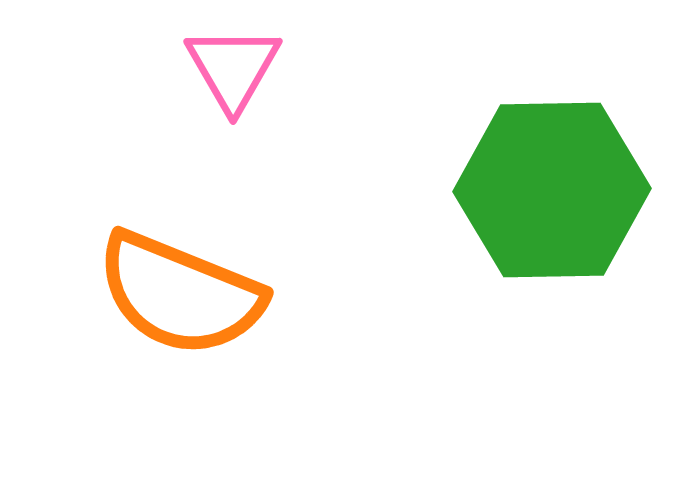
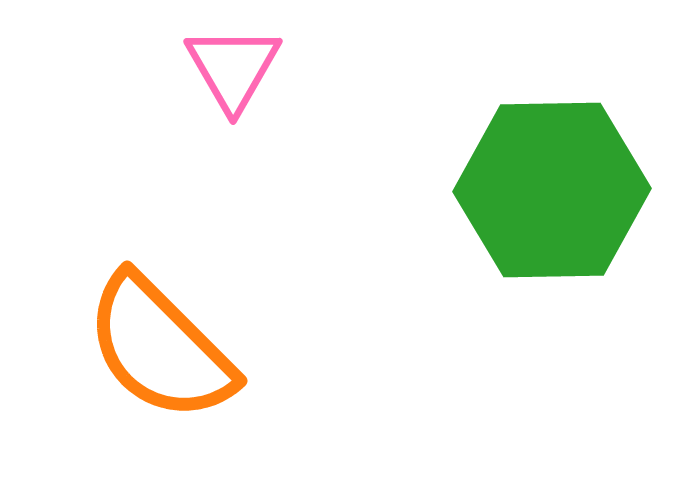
orange semicircle: moved 20 px left, 54 px down; rotated 23 degrees clockwise
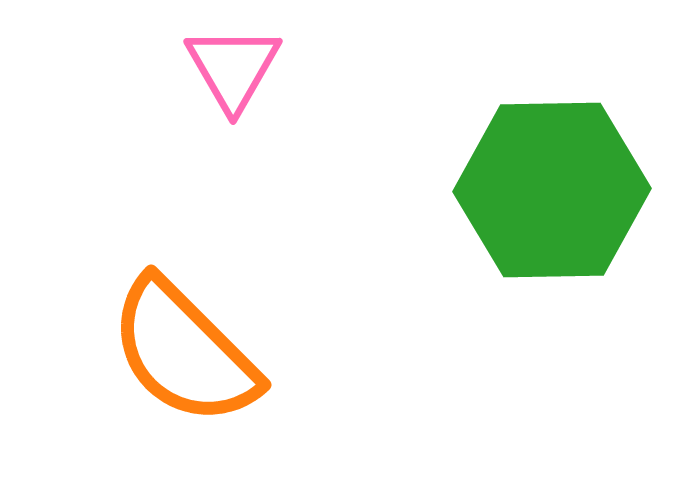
orange semicircle: moved 24 px right, 4 px down
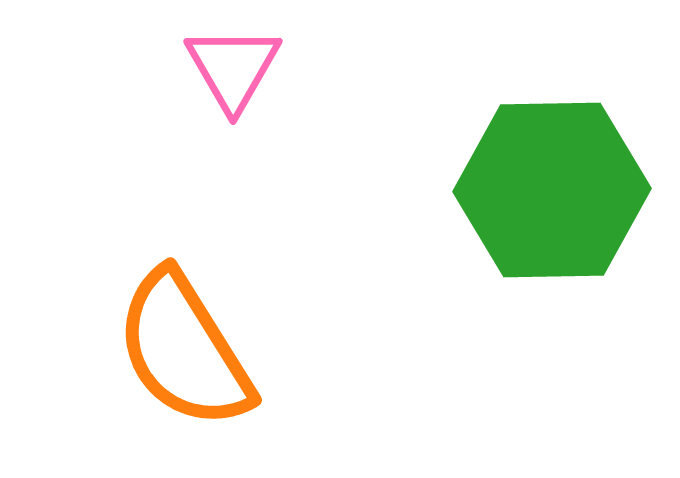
orange semicircle: moved 2 px up; rotated 13 degrees clockwise
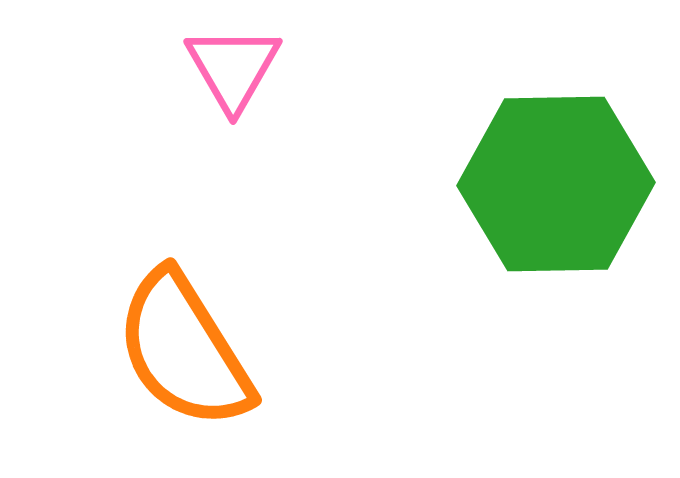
green hexagon: moved 4 px right, 6 px up
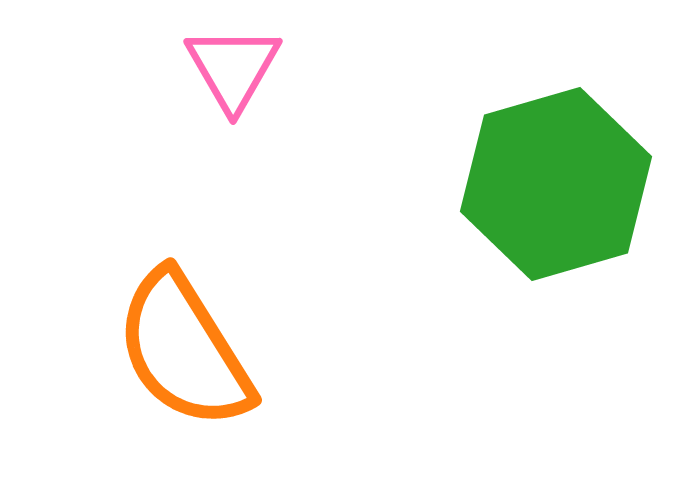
green hexagon: rotated 15 degrees counterclockwise
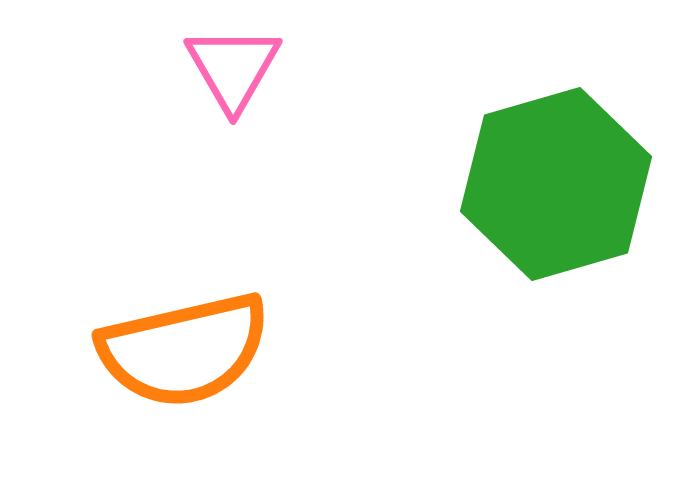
orange semicircle: rotated 71 degrees counterclockwise
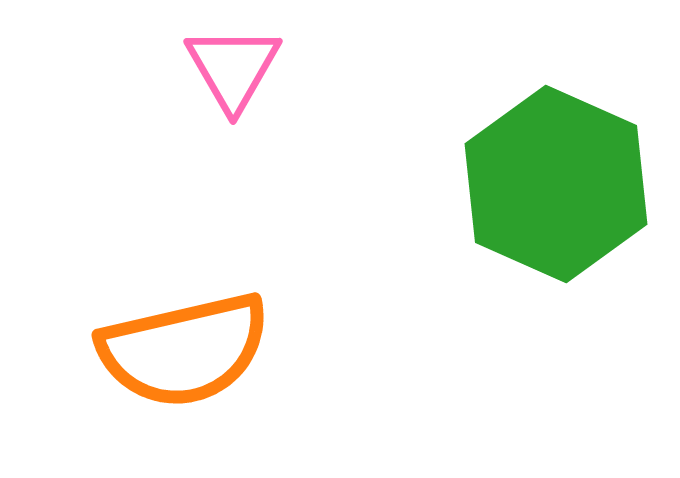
green hexagon: rotated 20 degrees counterclockwise
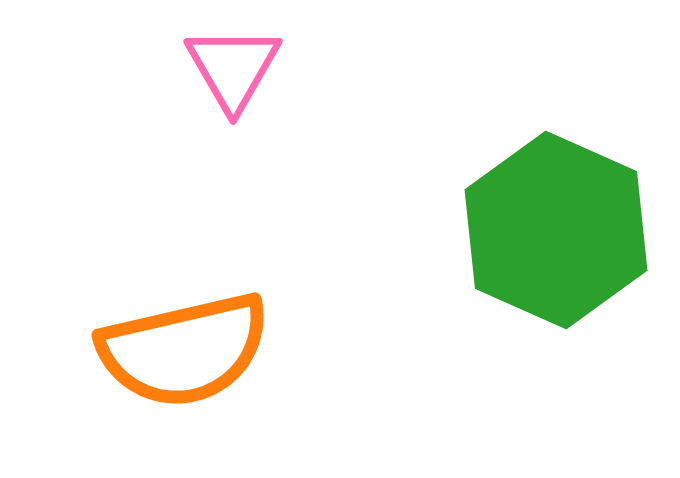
green hexagon: moved 46 px down
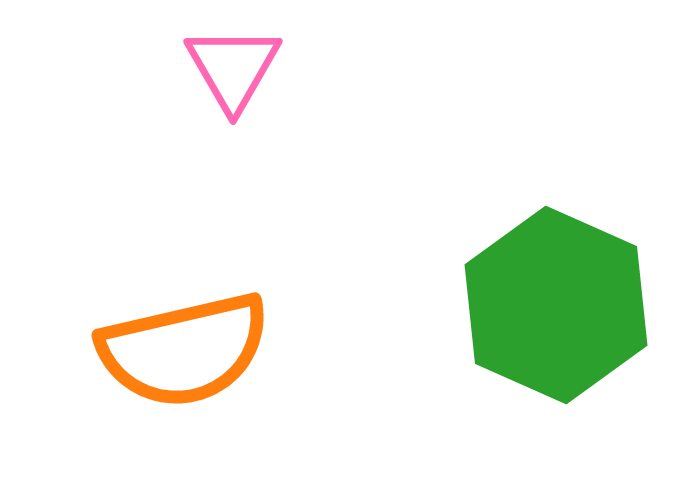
green hexagon: moved 75 px down
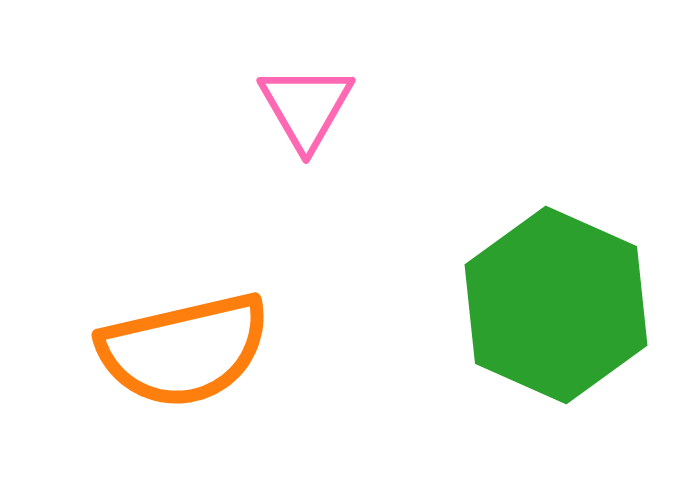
pink triangle: moved 73 px right, 39 px down
